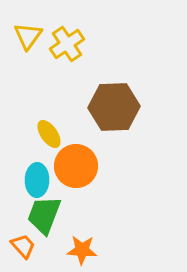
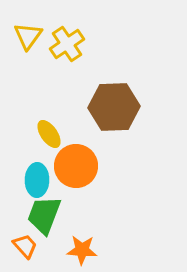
orange trapezoid: moved 2 px right
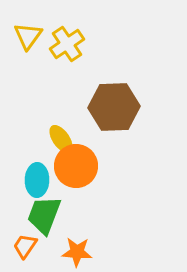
yellow ellipse: moved 12 px right, 5 px down
orange trapezoid: rotated 104 degrees counterclockwise
orange star: moved 5 px left, 2 px down
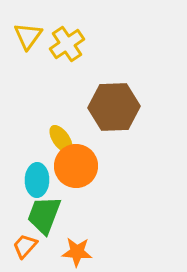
orange trapezoid: rotated 8 degrees clockwise
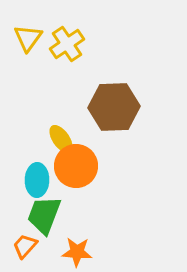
yellow triangle: moved 2 px down
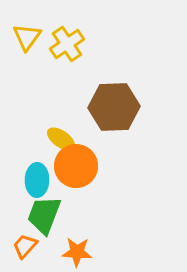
yellow triangle: moved 1 px left, 1 px up
yellow ellipse: rotated 20 degrees counterclockwise
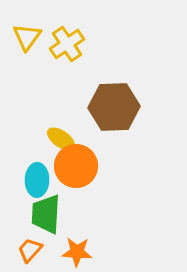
green trapezoid: moved 2 px right, 1 px up; rotated 18 degrees counterclockwise
orange trapezoid: moved 5 px right, 4 px down
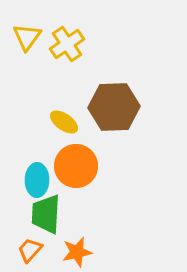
yellow ellipse: moved 3 px right, 17 px up
orange star: rotated 16 degrees counterclockwise
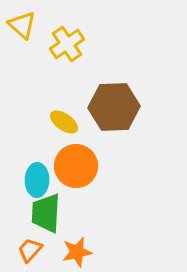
yellow triangle: moved 5 px left, 12 px up; rotated 24 degrees counterclockwise
green trapezoid: moved 1 px up
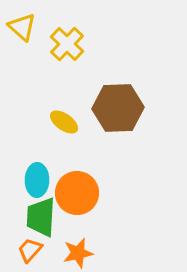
yellow triangle: moved 2 px down
yellow cross: rotated 12 degrees counterclockwise
brown hexagon: moved 4 px right, 1 px down
orange circle: moved 1 px right, 27 px down
green trapezoid: moved 5 px left, 4 px down
orange star: moved 1 px right, 1 px down
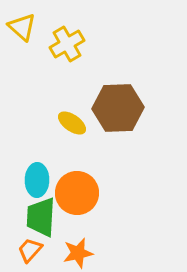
yellow cross: rotated 16 degrees clockwise
yellow ellipse: moved 8 px right, 1 px down
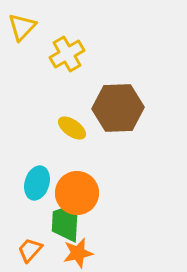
yellow triangle: rotated 32 degrees clockwise
yellow cross: moved 10 px down
yellow ellipse: moved 5 px down
cyan ellipse: moved 3 px down; rotated 16 degrees clockwise
green trapezoid: moved 25 px right, 5 px down
